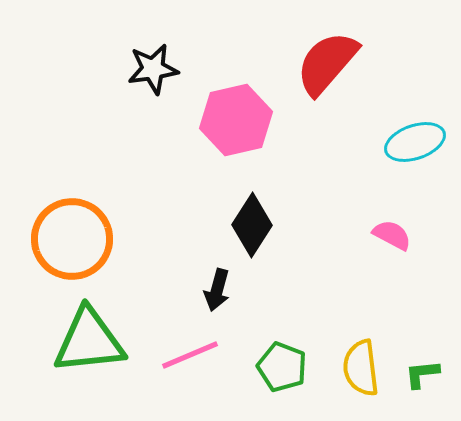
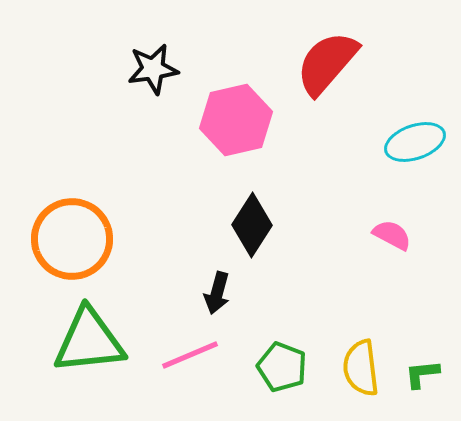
black arrow: moved 3 px down
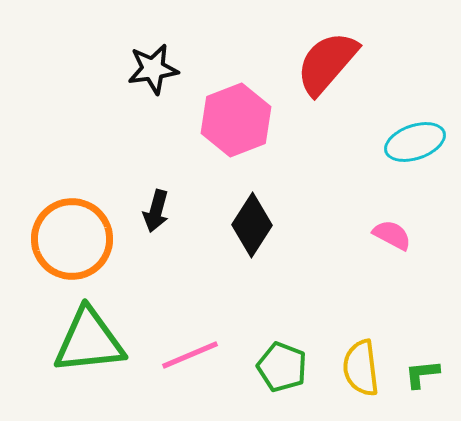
pink hexagon: rotated 8 degrees counterclockwise
black arrow: moved 61 px left, 82 px up
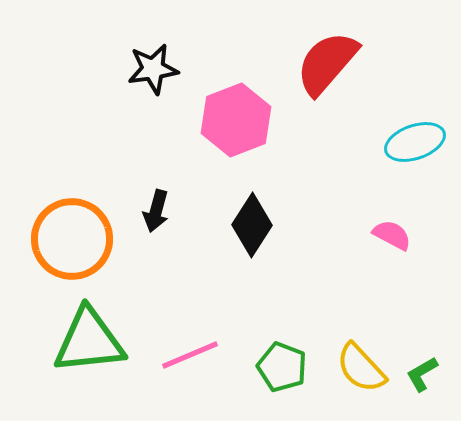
yellow semicircle: rotated 36 degrees counterclockwise
green L-shape: rotated 24 degrees counterclockwise
